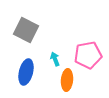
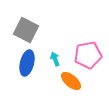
blue ellipse: moved 1 px right, 9 px up
orange ellipse: moved 4 px right, 1 px down; rotated 55 degrees counterclockwise
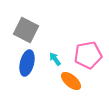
cyan arrow: rotated 16 degrees counterclockwise
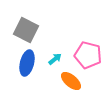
pink pentagon: rotated 24 degrees clockwise
cyan arrow: rotated 88 degrees clockwise
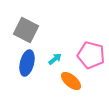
pink pentagon: moved 3 px right
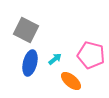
blue ellipse: moved 3 px right
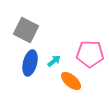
pink pentagon: moved 1 px left, 1 px up; rotated 12 degrees counterclockwise
cyan arrow: moved 1 px left, 2 px down
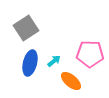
gray square: moved 2 px up; rotated 30 degrees clockwise
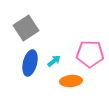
orange ellipse: rotated 45 degrees counterclockwise
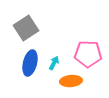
pink pentagon: moved 2 px left
cyan arrow: moved 2 px down; rotated 24 degrees counterclockwise
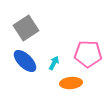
blue ellipse: moved 5 px left, 2 px up; rotated 60 degrees counterclockwise
orange ellipse: moved 2 px down
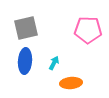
gray square: rotated 20 degrees clockwise
pink pentagon: moved 24 px up
blue ellipse: rotated 50 degrees clockwise
